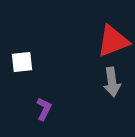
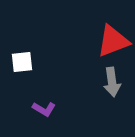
purple L-shape: rotated 95 degrees clockwise
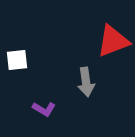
white square: moved 5 px left, 2 px up
gray arrow: moved 26 px left
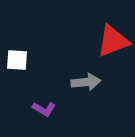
white square: rotated 10 degrees clockwise
gray arrow: rotated 88 degrees counterclockwise
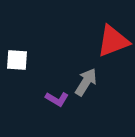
gray arrow: rotated 52 degrees counterclockwise
purple L-shape: moved 13 px right, 10 px up
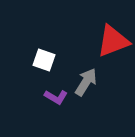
white square: moved 27 px right; rotated 15 degrees clockwise
purple L-shape: moved 1 px left, 2 px up
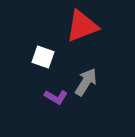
red triangle: moved 31 px left, 15 px up
white square: moved 1 px left, 3 px up
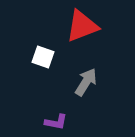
purple L-shape: moved 25 px down; rotated 20 degrees counterclockwise
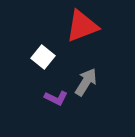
white square: rotated 20 degrees clockwise
purple L-shape: moved 24 px up; rotated 15 degrees clockwise
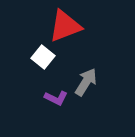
red triangle: moved 17 px left
